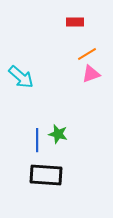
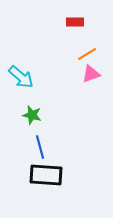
green star: moved 26 px left, 19 px up
blue line: moved 3 px right, 7 px down; rotated 15 degrees counterclockwise
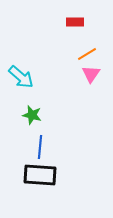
pink triangle: rotated 36 degrees counterclockwise
blue line: rotated 20 degrees clockwise
black rectangle: moved 6 px left
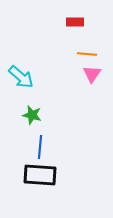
orange line: rotated 36 degrees clockwise
pink triangle: moved 1 px right
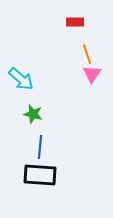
orange line: rotated 66 degrees clockwise
cyan arrow: moved 2 px down
green star: moved 1 px right, 1 px up
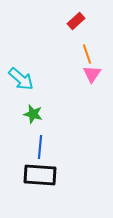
red rectangle: moved 1 px right, 1 px up; rotated 42 degrees counterclockwise
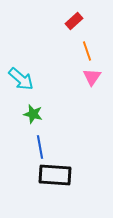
red rectangle: moved 2 px left
orange line: moved 3 px up
pink triangle: moved 3 px down
blue line: rotated 15 degrees counterclockwise
black rectangle: moved 15 px right
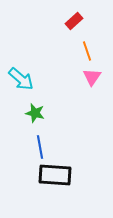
green star: moved 2 px right, 1 px up
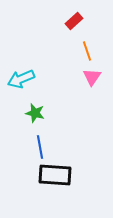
cyan arrow: rotated 116 degrees clockwise
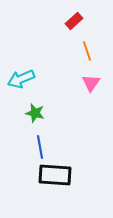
pink triangle: moved 1 px left, 6 px down
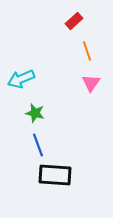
blue line: moved 2 px left, 2 px up; rotated 10 degrees counterclockwise
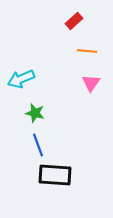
orange line: rotated 66 degrees counterclockwise
